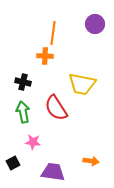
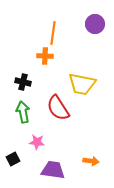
red semicircle: moved 2 px right
pink star: moved 4 px right
black square: moved 4 px up
purple trapezoid: moved 2 px up
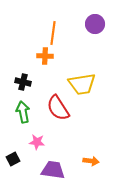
yellow trapezoid: rotated 20 degrees counterclockwise
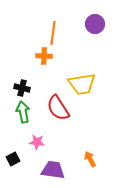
orange cross: moved 1 px left
black cross: moved 1 px left, 6 px down
orange arrow: moved 1 px left, 2 px up; rotated 126 degrees counterclockwise
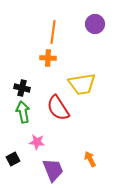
orange line: moved 1 px up
orange cross: moved 4 px right, 2 px down
purple trapezoid: rotated 60 degrees clockwise
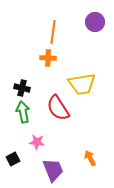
purple circle: moved 2 px up
orange arrow: moved 1 px up
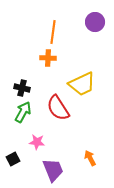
yellow trapezoid: rotated 16 degrees counterclockwise
green arrow: rotated 40 degrees clockwise
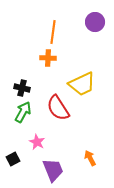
pink star: rotated 21 degrees clockwise
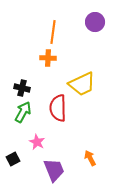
red semicircle: rotated 32 degrees clockwise
purple trapezoid: moved 1 px right
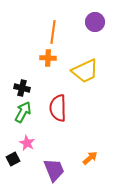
yellow trapezoid: moved 3 px right, 13 px up
pink star: moved 10 px left, 1 px down
orange arrow: rotated 77 degrees clockwise
